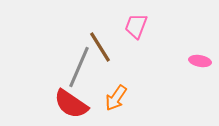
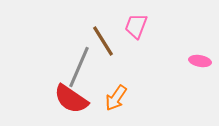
brown line: moved 3 px right, 6 px up
red semicircle: moved 5 px up
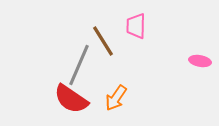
pink trapezoid: rotated 20 degrees counterclockwise
gray line: moved 2 px up
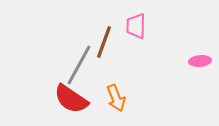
brown line: moved 1 px right, 1 px down; rotated 52 degrees clockwise
pink ellipse: rotated 15 degrees counterclockwise
gray line: rotated 6 degrees clockwise
orange arrow: rotated 56 degrees counterclockwise
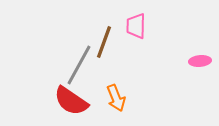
red semicircle: moved 2 px down
